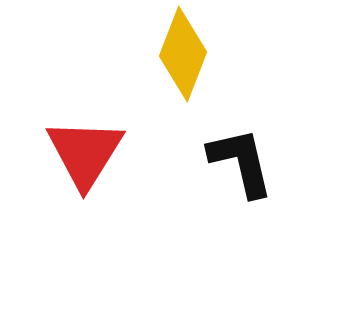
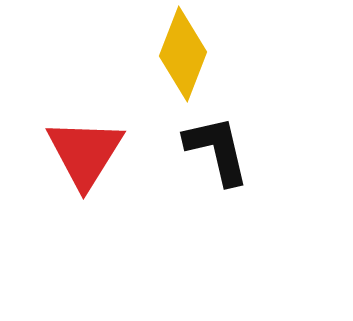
black L-shape: moved 24 px left, 12 px up
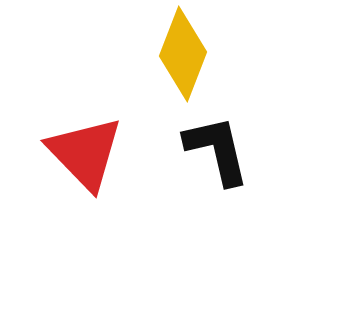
red triangle: rotated 16 degrees counterclockwise
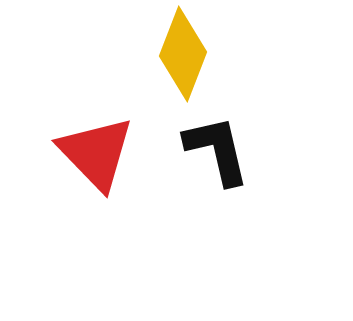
red triangle: moved 11 px right
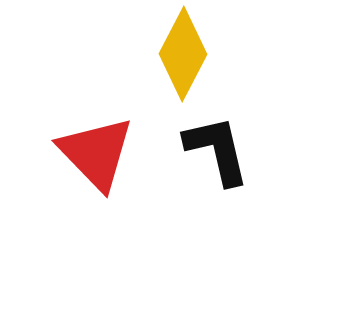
yellow diamond: rotated 6 degrees clockwise
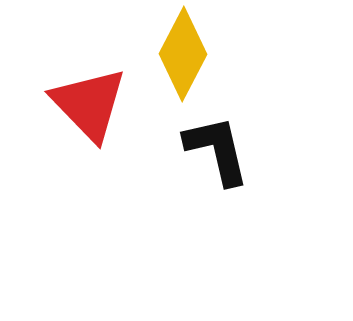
red triangle: moved 7 px left, 49 px up
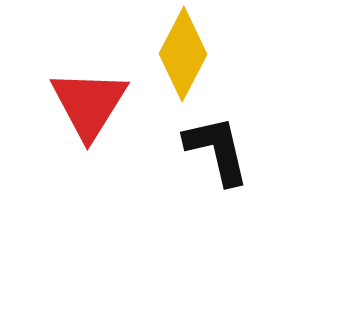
red triangle: rotated 16 degrees clockwise
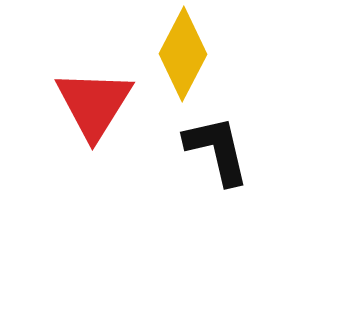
red triangle: moved 5 px right
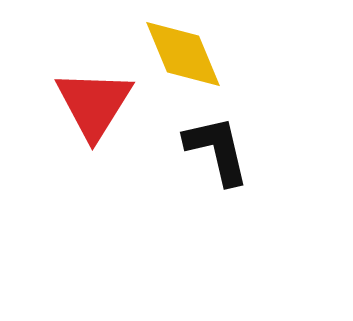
yellow diamond: rotated 50 degrees counterclockwise
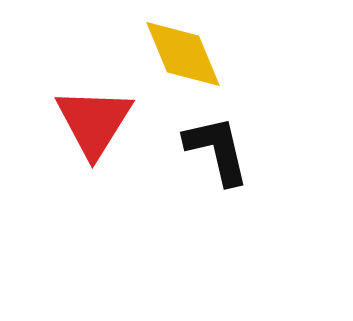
red triangle: moved 18 px down
